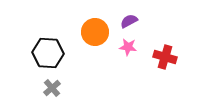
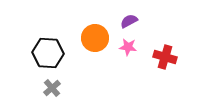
orange circle: moved 6 px down
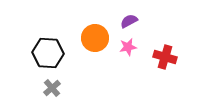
pink star: rotated 18 degrees counterclockwise
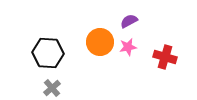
orange circle: moved 5 px right, 4 px down
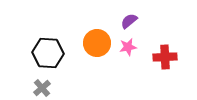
purple semicircle: rotated 12 degrees counterclockwise
orange circle: moved 3 px left, 1 px down
red cross: rotated 20 degrees counterclockwise
gray cross: moved 10 px left
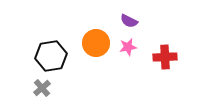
purple semicircle: rotated 114 degrees counterclockwise
orange circle: moved 1 px left
black hexagon: moved 3 px right, 3 px down; rotated 12 degrees counterclockwise
